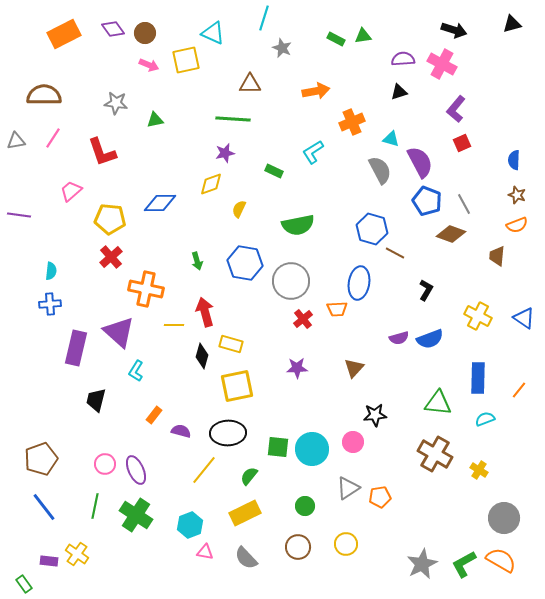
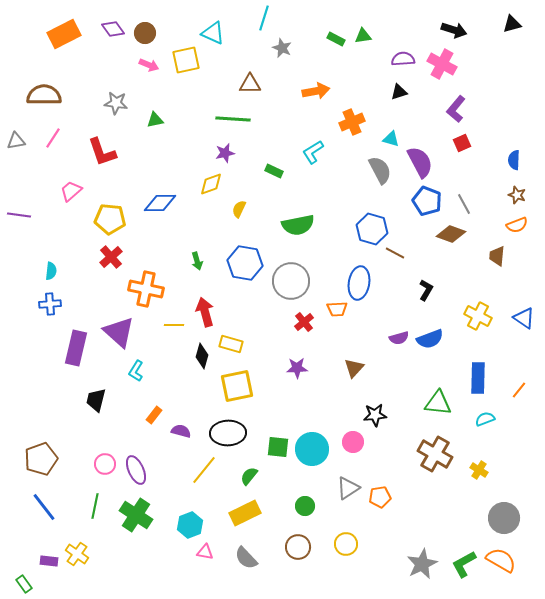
red cross at (303, 319): moved 1 px right, 3 px down
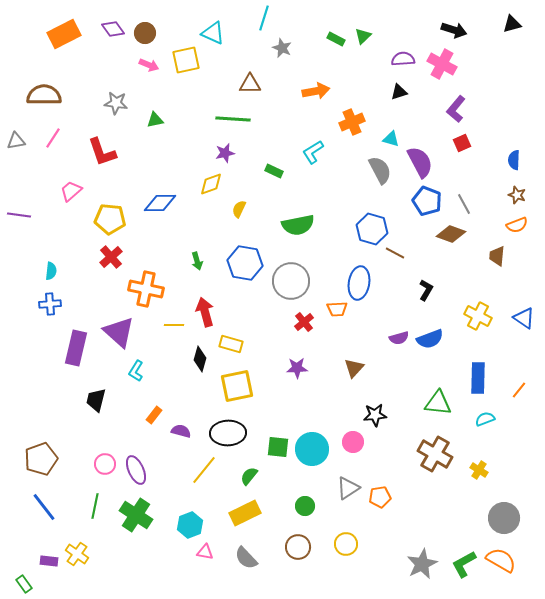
green triangle at (363, 36): rotated 36 degrees counterclockwise
black diamond at (202, 356): moved 2 px left, 3 px down
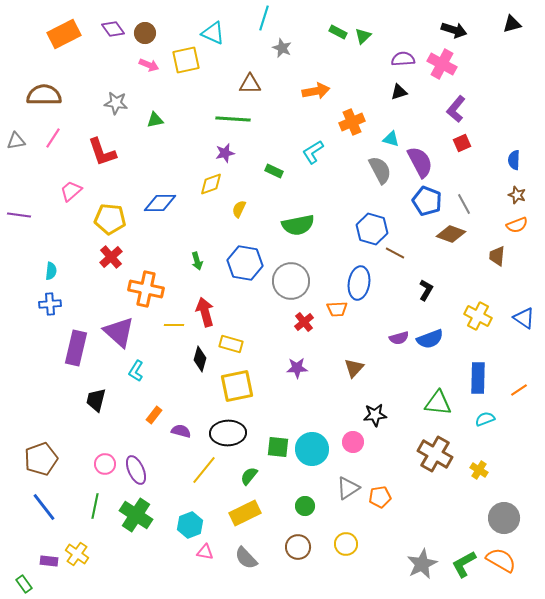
green rectangle at (336, 39): moved 2 px right, 7 px up
orange line at (519, 390): rotated 18 degrees clockwise
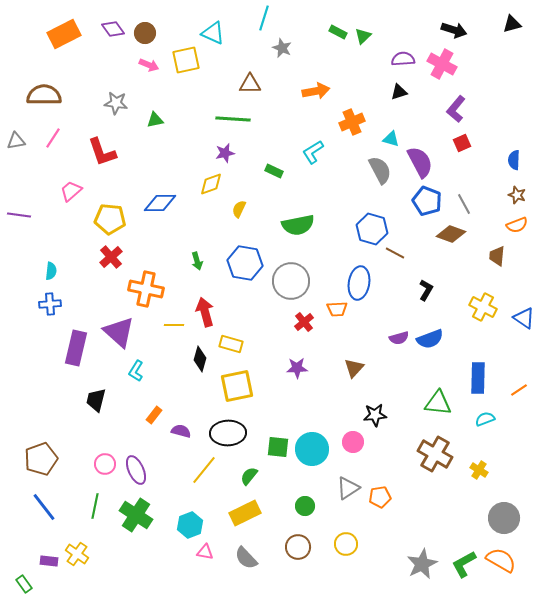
yellow cross at (478, 316): moved 5 px right, 9 px up
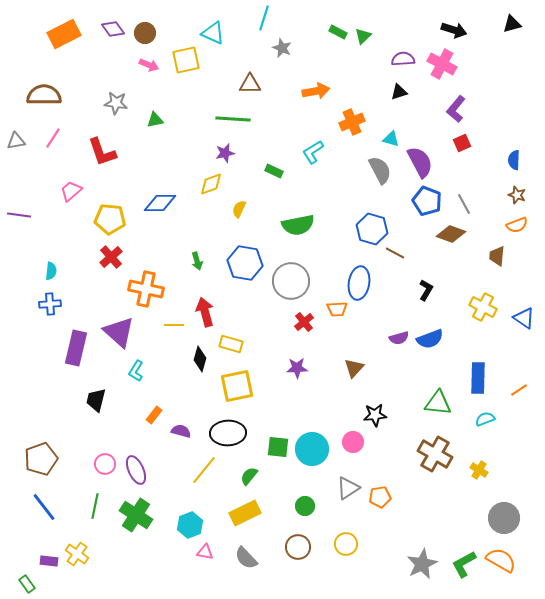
green rectangle at (24, 584): moved 3 px right
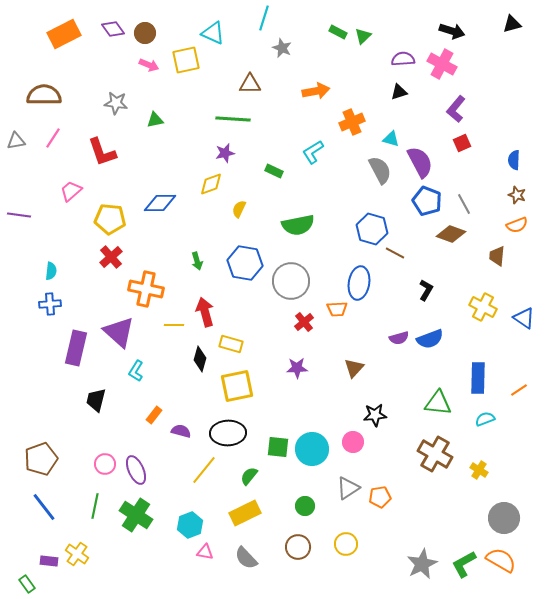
black arrow at (454, 30): moved 2 px left, 1 px down
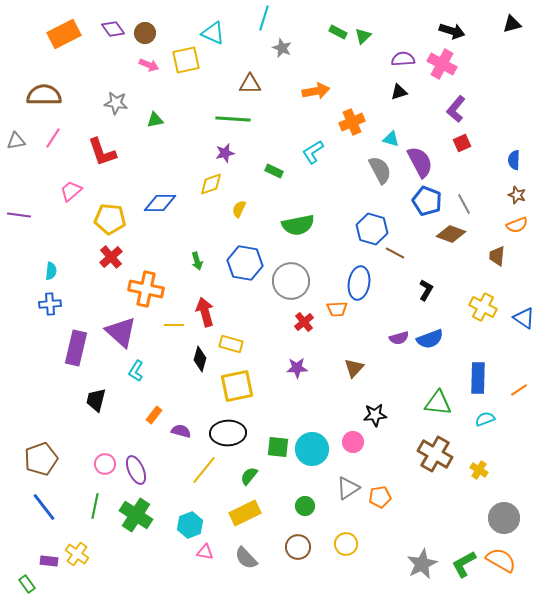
purple triangle at (119, 332): moved 2 px right
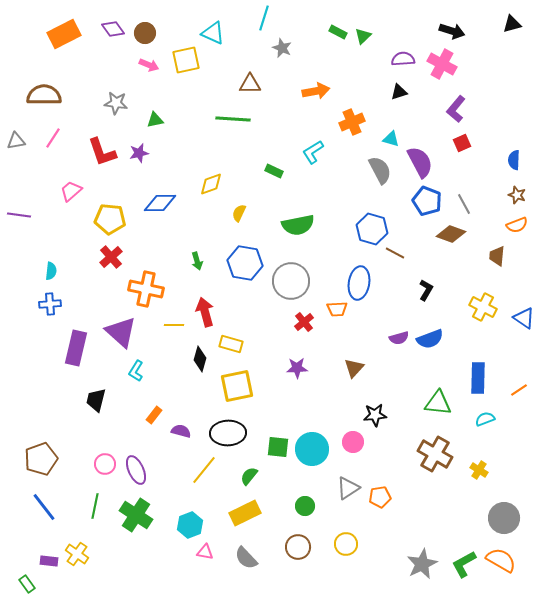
purple star at (225, 153): moved 86 px left
yellow semicircle at (239, 209): moved 4 px down
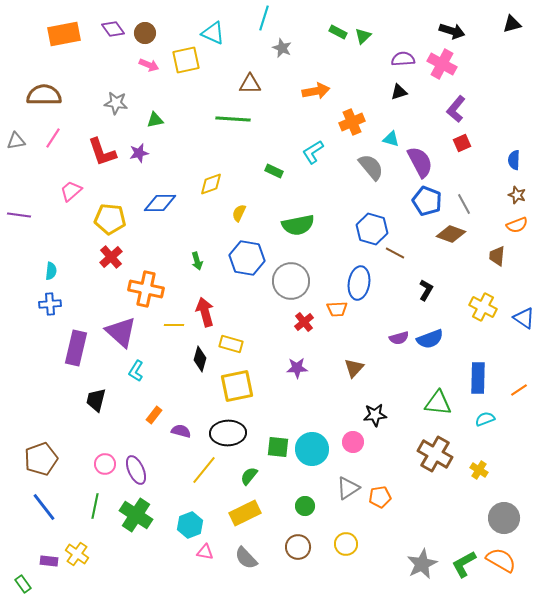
orange rectangle at (64, 34): rotated 16 degrees clockwise
gray semicircle at (380, 170): moved 9 px left, 3 px up; rotated 12 degrees counterclockwise
blue hexagon at (245, 263): moved 2 px right, 5 px up
green rectangle at (27, 584): moved 4 px left
